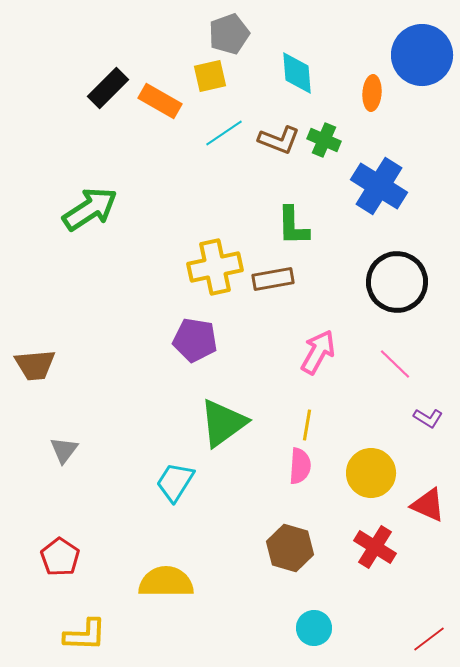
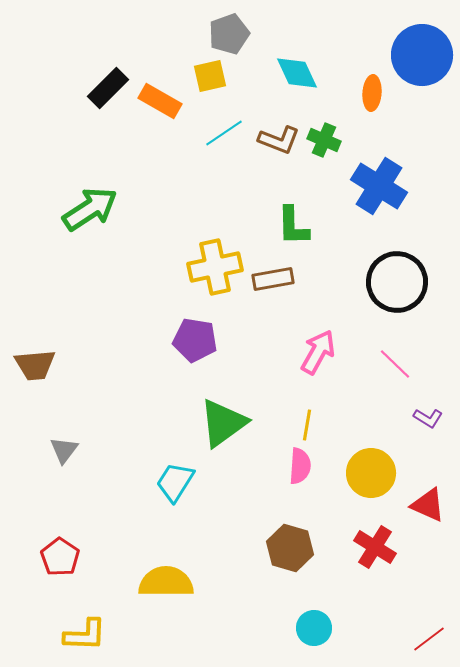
cyan diamond: rotated 21 degrees counterclockwise
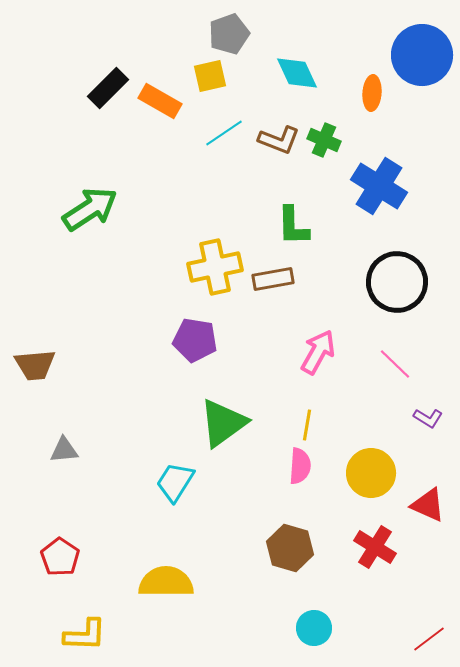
gray triangle: rotated 48 degrees clockwise
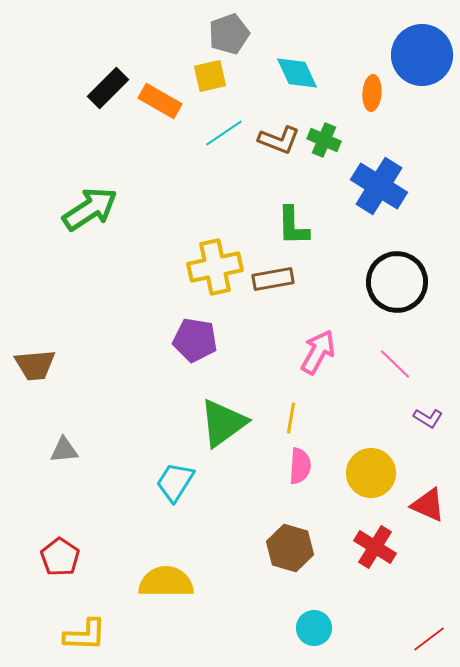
yellow line: moved 16 px left, 7 px up
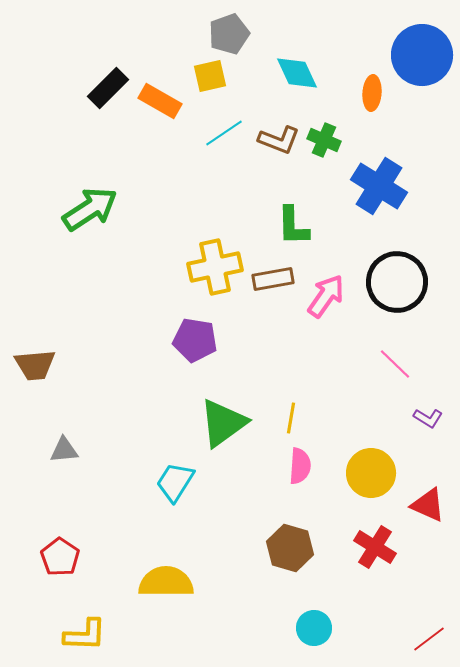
pink arrow: moved 8 px right, 56 px up; rotated 6 degrees clockwise
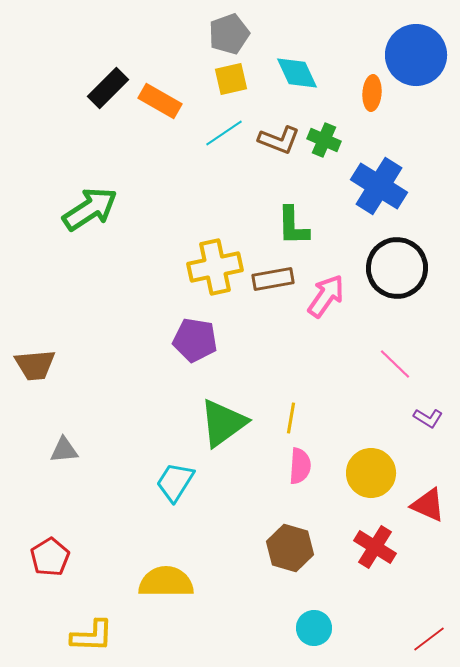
blue circle: moved 6 px left
yellow square: moved 21 px right, 3 px down
black circle: moved 14 px up
red pentagon: moved 10 px left; rotated 6 degrees clockwise
yellow L-shape: moved 7 px right, 1 px down
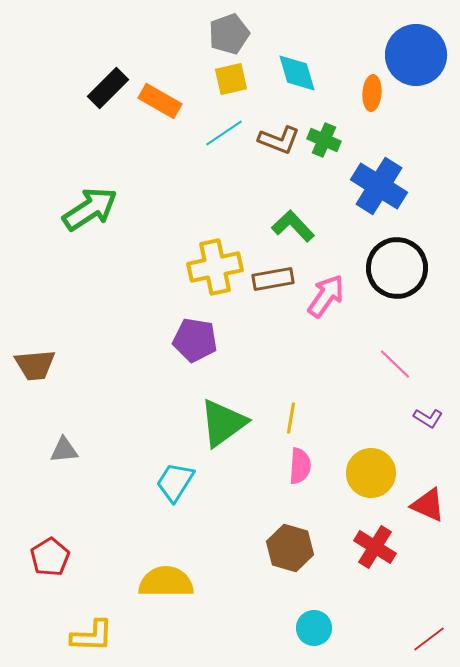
cyan diamond: rotated 9 degrees clockwise
green L-shape: rotated 138 degrees clockwise
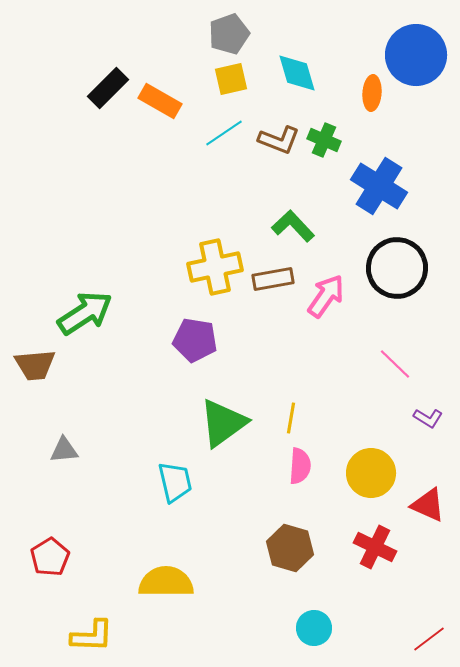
green arrow: moved 5 px left, 104 px down
cyan trapezoid: rotated 135 degrees clockwise
red cross: rotated 6 degrees counterclockwise
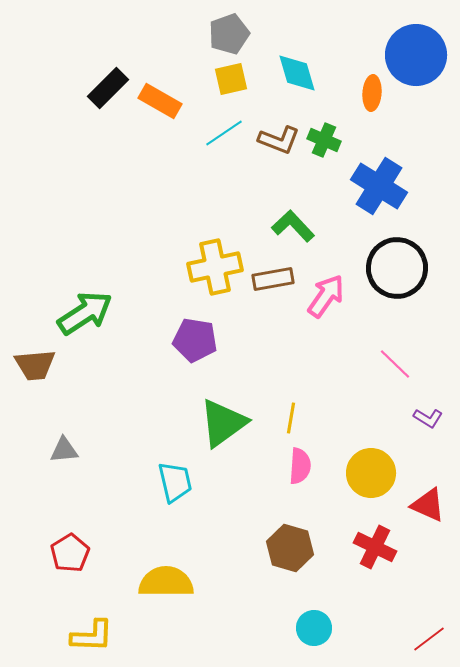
red pentagon: moved 20 px right, 4 px up
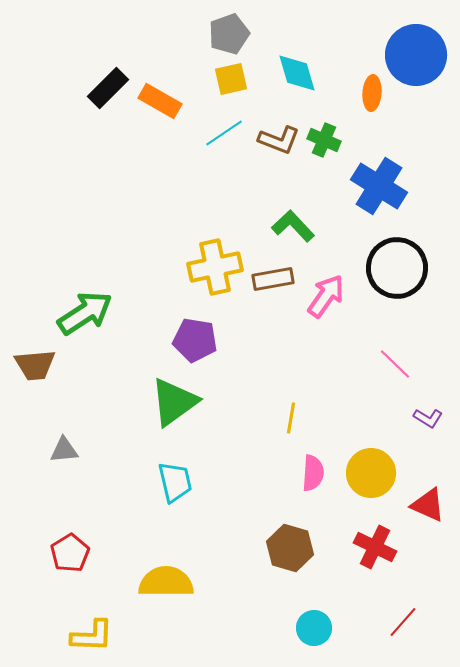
green triangle: moved 49 px left, 21 px up
pink semicircle: moved 13 px right, 7 px down
red line: moved 26 px left, 17 px up; rotated 12 degrees counterclockwise
